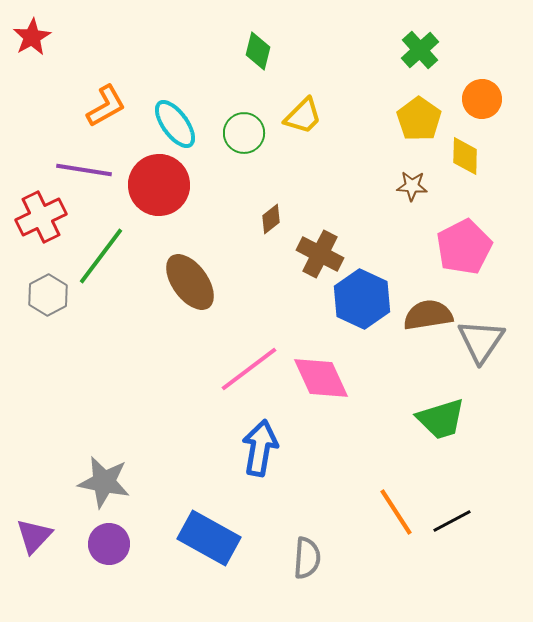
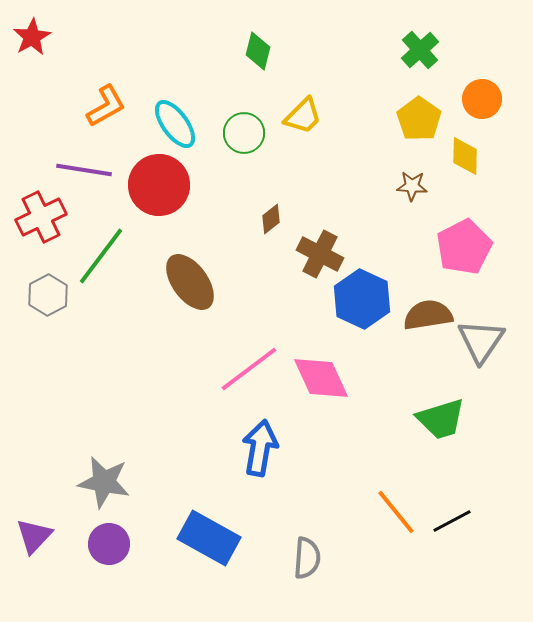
orange line: rotated 6 degrees counterclockwise
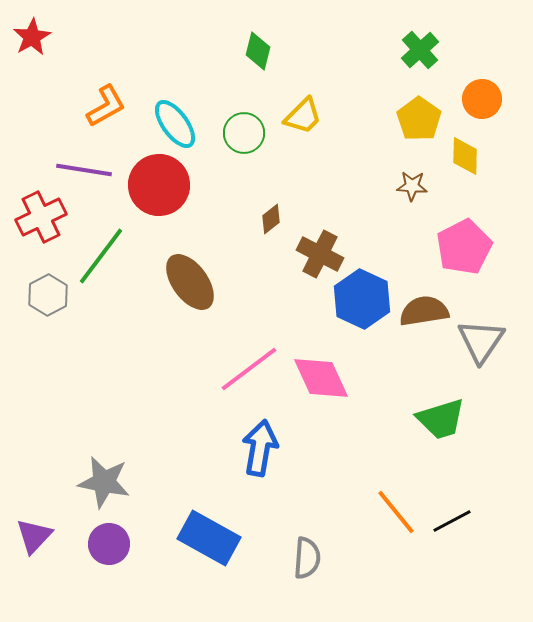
brown semicircle: moved 4 px left, 4 px up
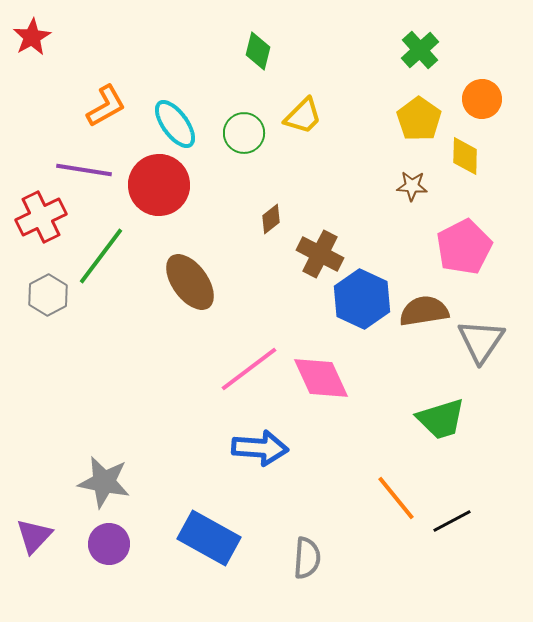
blue arrow: rotated 84 degrees clockwise
orange line: moved 14 px up
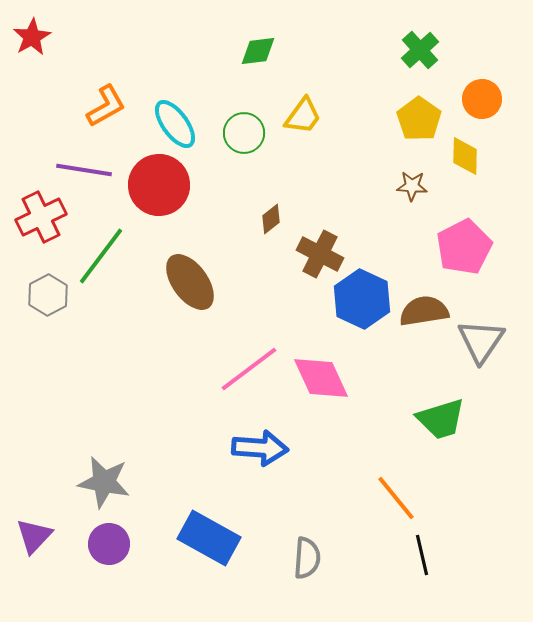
green diamond: rotated 69 degrees clockwise
yellow trapezoid: rotated 9 degrees counterclockwise
black line: moved 30 px left, 34 px down; rotated 75 degrees counterclockwise
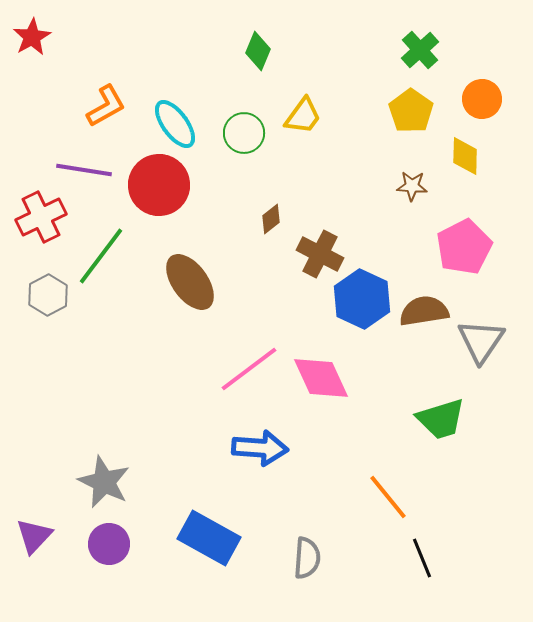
green diamond: rotated 60 degrees counterclockwise
yellow pentagon: moved 8 px left, 8 px up
gray star: rotated 14 degrees clockwise
orange line: moved 8 px left, 1 px up
black line: moved 3 px down; rotated 9 degrees counterclockwise
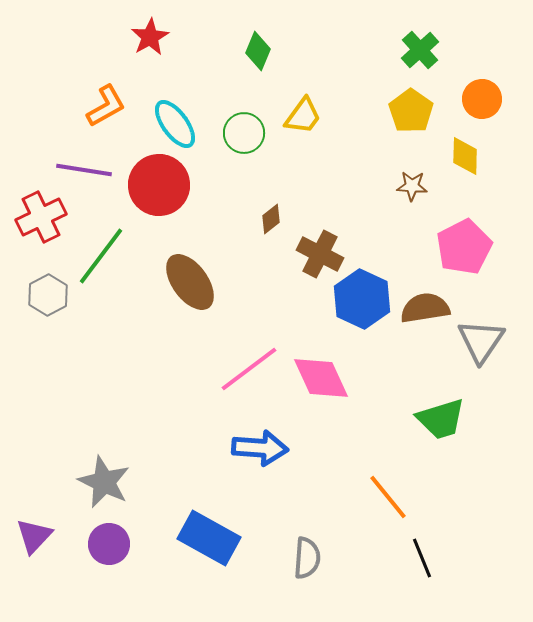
red star: moved 118 px right
brown semicircle: moved 1 px right, 3 px up
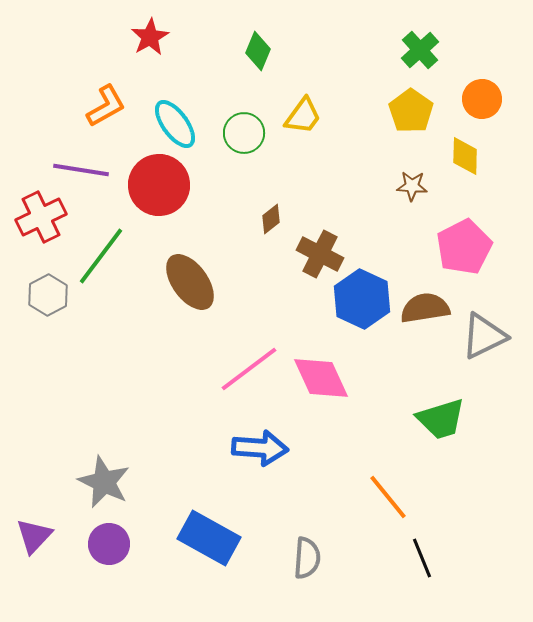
purple line: moved 3 px left
gray triangle: moved 3 px right, 5 px up; rotated 30 degrees clockwise
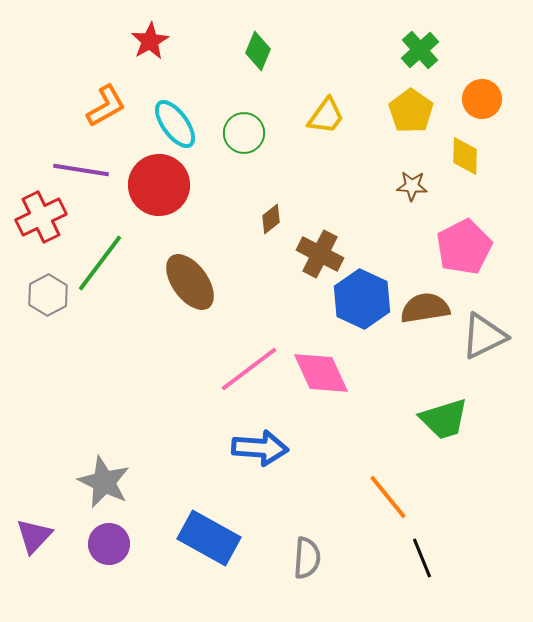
red star: moved 4 px down
yellow trapezoid: moved 23 px right
green line: moved 1 px left, 7 px down
pink diamond: moved 5 px up
green trapezoid: moved 3 px right
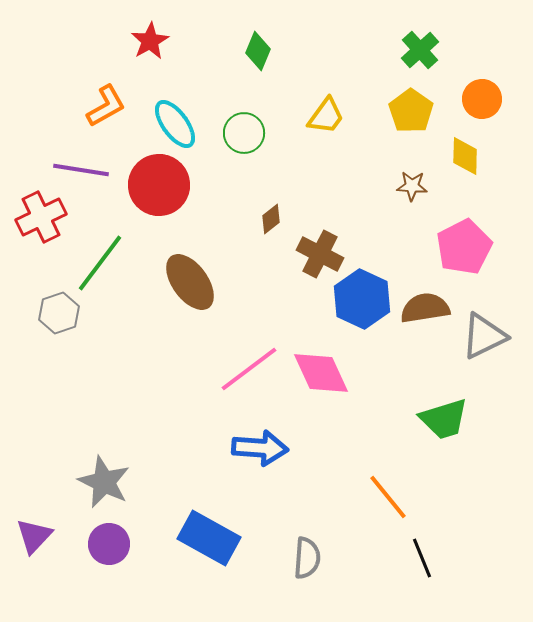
gray hexagon: moved 11 px right, 18 px down; rotated 9 degrees clockwise
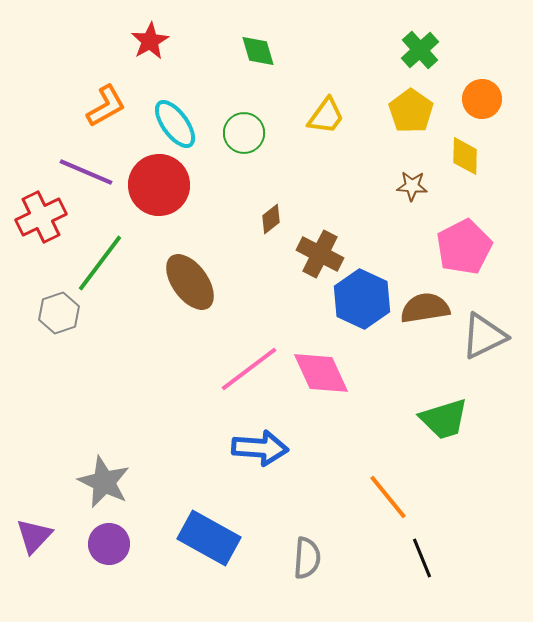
green diamond: rotated 39 degrees counterclockwise
purple line: moved 5 px right, 2 px down; rotated 14 degrees clockwise
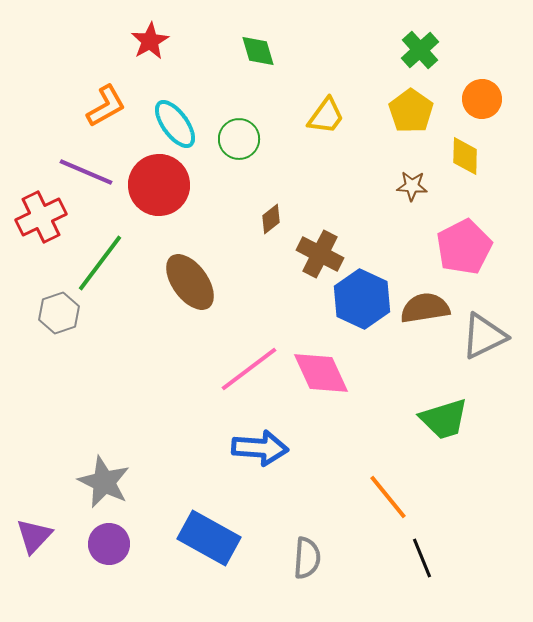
green circle: moved 5 px left, 6 px down
